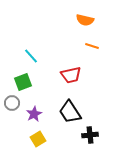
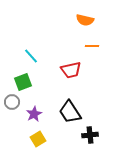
orange line: rotated 16 degrees counterclockwise
red trapezoid: moved 5 px up
gray circle: moved 1 px up
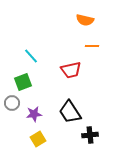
gray circle: moved 1 px down
purple star: rotated 21 degrees clockwise
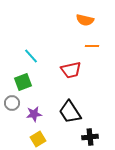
black cross: moved 2 px down
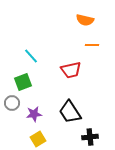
orange line: moved 1 px up
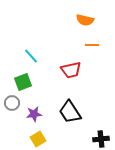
black cross: moved 11 px right, 2 px down
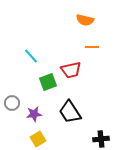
orange line: moved 2 px down
green square: moved 25 px right
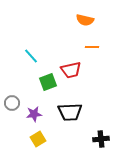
black trapezoid: rotated 60 degrees counterclockwise
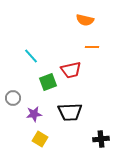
gray circle: moved 1 px right, 5 px up
yellow square: moved 2 px right; rotated 28 degrees counterclockwise
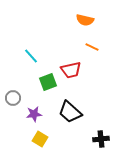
orange line: rotated 24 degrees clockwise
black trapezoid: rotated 45 degrees clockwise
